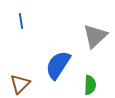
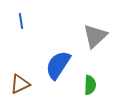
brown triangle: rotated 20 degrees clockwise
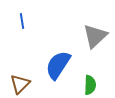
blue line: moved 1 px right
brown triangle: rotated 20 degrees counterclockwise
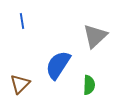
green semicircle: moved 1 px left
